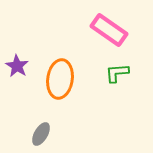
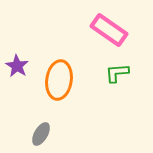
orange ellipse: moved 1 px left, 1 px down
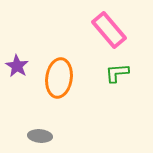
pink rectangle: rotated 15 degrees clockwise
orange ellipse: moved 2 px up
gray ellipse: moved 1 px left, 2 px down; rotated 65 degrees clockwise
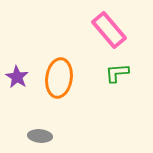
purple star: moved 11 px down
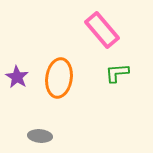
pink rectangle: moved 7 px left
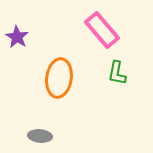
green L-shape: rotated 75 degrees counterclockwise
purple star: moved 40 px up
